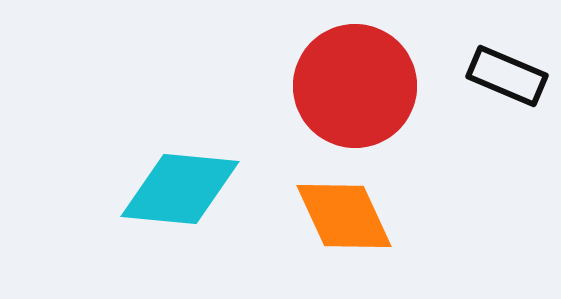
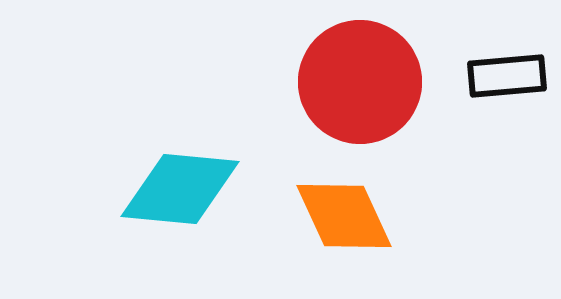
black rectangle: rotated 28 degrees counterclockwise
red circle: moved 5 px right, 4 px up
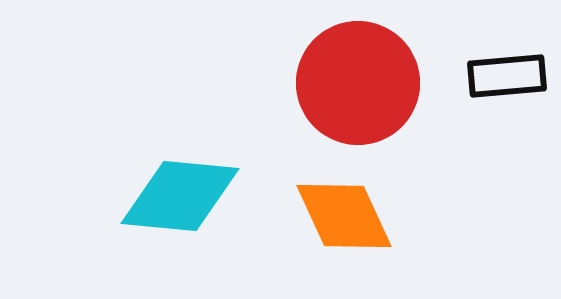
red circle: moved 2 px left, 1 px down
cyan diamond: moved 7 px down
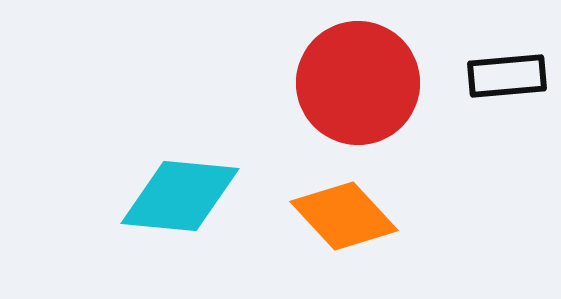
orange diamond: rotated 18 degrees counterclockwise
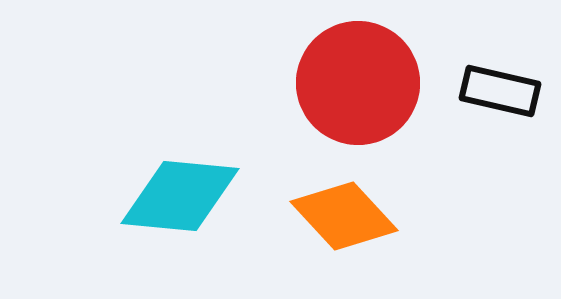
black rectangle: moved 7 px left, 15 px down; rotated 18 degrees clockwise
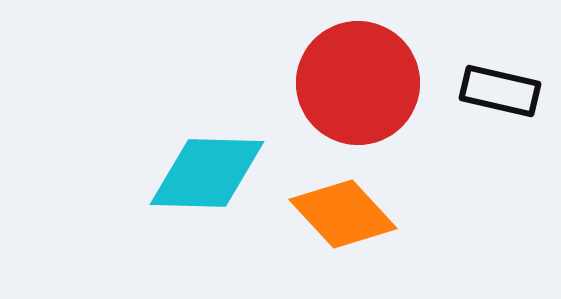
cyan diamond: moved 27 px right, 23 px up; rotated 4 degrees counterclockwise
orange diamond: moved 1 px left, 2 px up
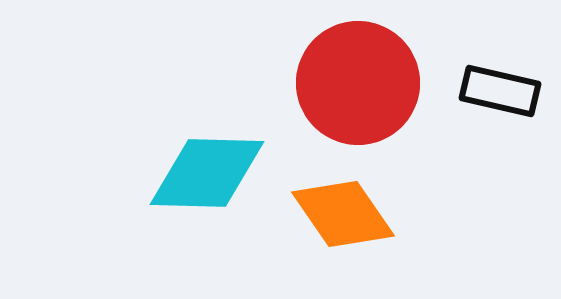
orange diamond: rotated 8 degrees clockwise
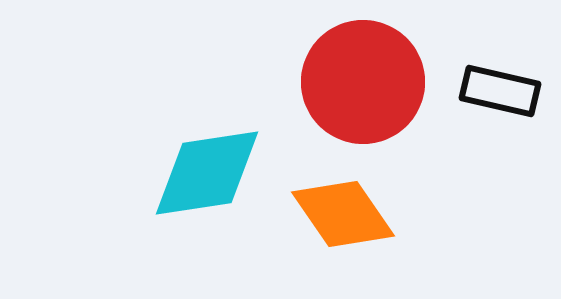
red circle: moved 5 px right, 1 px up
cyan diamond: rotated 10 degrees counterclockwise
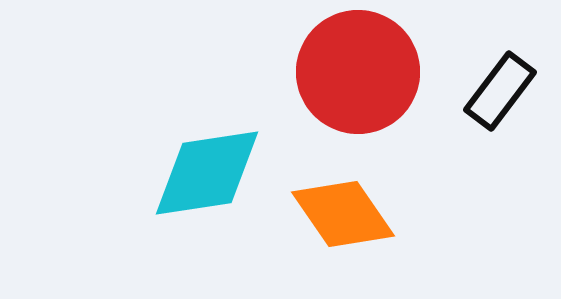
red circle: moved 5 px left, 10 px up
black rectangle: rotated 66 degrees counterclockwise
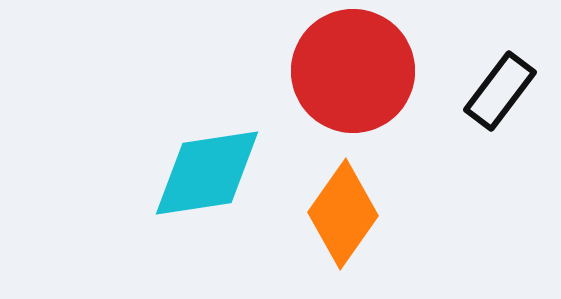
red circle: moved 5 px left, 1 px up
orange diamond: rotated 70 degrees clockwise
